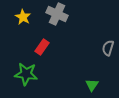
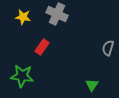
yellow star: rotated 21 degrees counterclockwise
green star: moved 4 px left, 2 px down
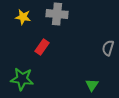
gray cross: rotated 20 degrees counterclockwise
green star: moved 3 px down
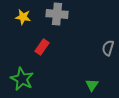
green star: rotated 20 degrees clockwise
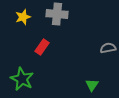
yellow star: rotated 28 degrees counterclockwise
gray semicircle: rotated 63 degrees clockwise
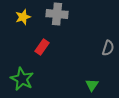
gray semicircle: rotated 119 degrees clockwise
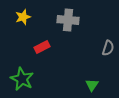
gray cross: moved 11 px right, 6 px down
red rectangle: rotated 28 degrees clockwise
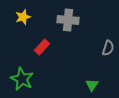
red rectangle: rotated 21 degrees counterclockwise
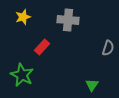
green star: moved 4 px up
